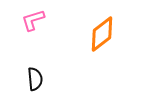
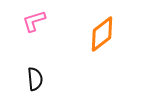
pink L-shape: moved 1 px right, 1 px down
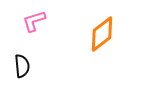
black semicircle: moved 13 px left, 13 px up
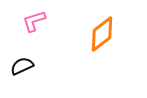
black semicircle: rotated 110 degrees counterclockwise
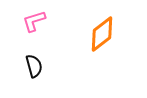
black semicircle: moved 12 px right; rotated 100 degrees clockwise
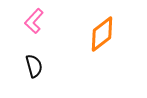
pink L-shape: rotated 30 degrees counterclockwise
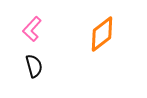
pink L-shape: moved 2 px left, 8 px down
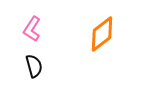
pink L-shape: rotated 10 degrees counterclockwise
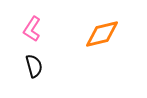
orange diamond: rotated 24 degrees clockwise
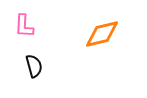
pink L-shape: moved 8 px left, 3 px up; rotated 30 degrees counterclockwise
